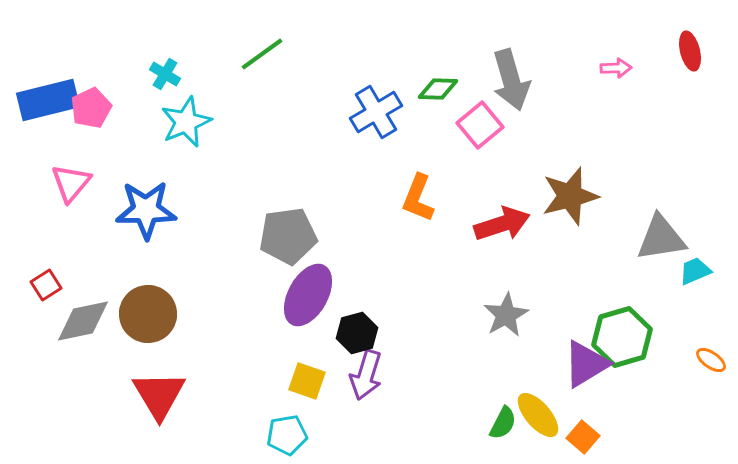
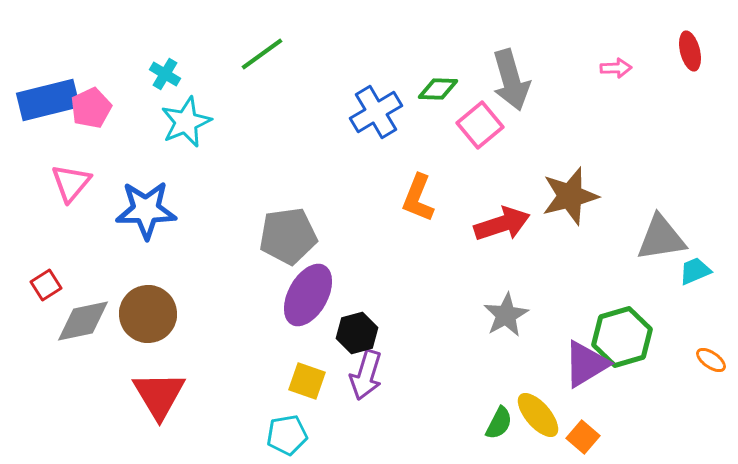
green semicircle: moved 4 px left
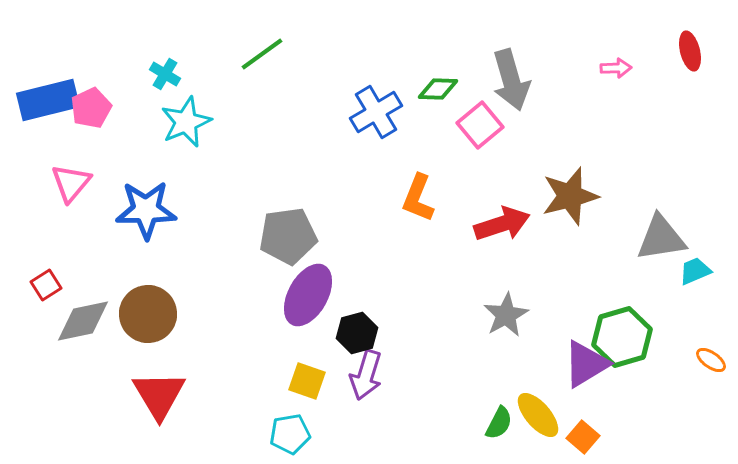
cyan pentagon: moved 3 px right, 1 px up
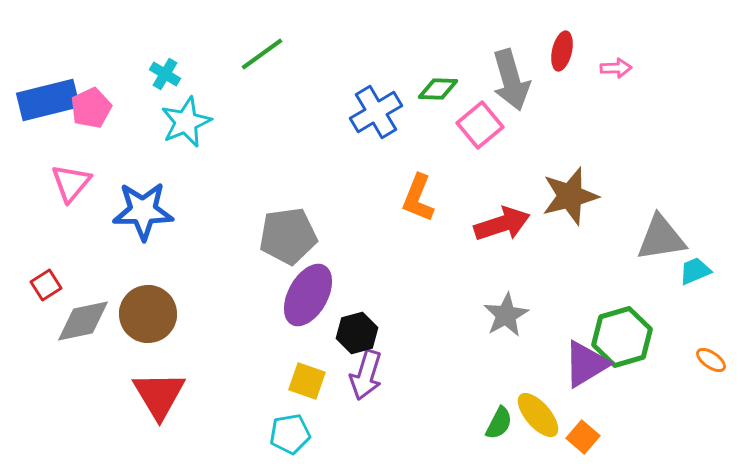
red ellipse: moved 128 px left; rotated 27 degrees clockwise
blue star: moved 3 px left, 1 px down
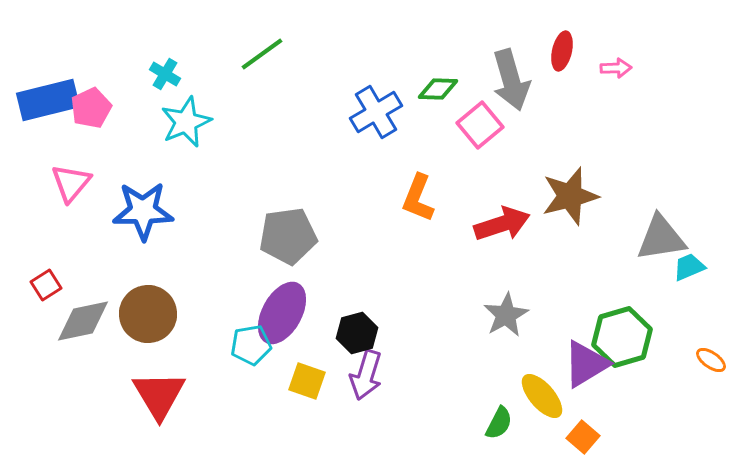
cyan trapezoid: moved 6 px left, 4 px up
purple ellipse: moved 26 px left, 18 px down
yellow ellipse: moved 4 px right, 19 px up
cyan pentagon: moved 39 px left, 89 px up
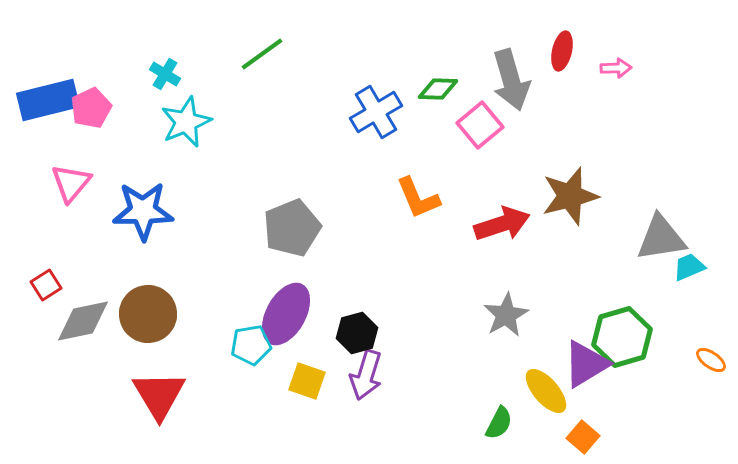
orange L-shape: rotated 45 degrees counterclockwise
gray pentagon: moved 4 px right, 8 px up; rotated 14 degrees counterclockwise
purple ellipse: moved 4 px right, 1 px down
yellow ellipse: moved 4 px right, 5 px up
